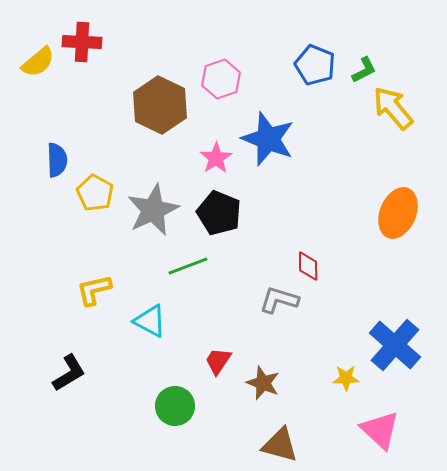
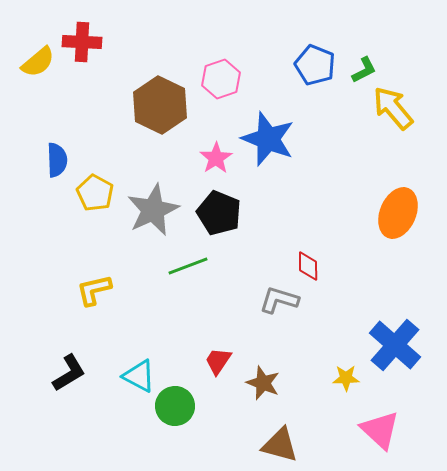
cyan triangle: moved 11 px left, 55 px down
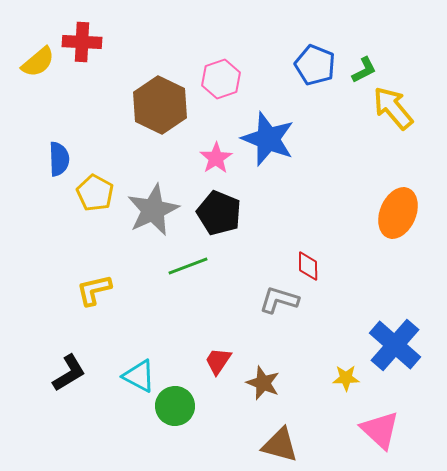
blue semicircle: moved 2 px right, 1 px up
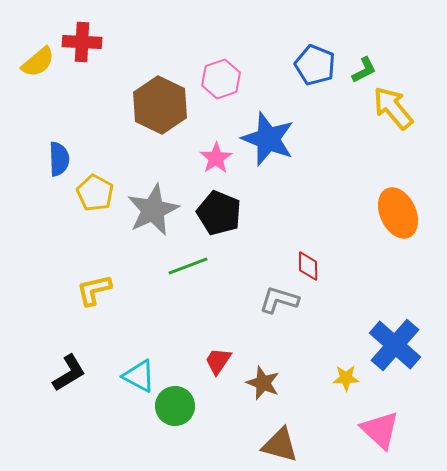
orange ellipse: rotated 48 degrees counterclockwise
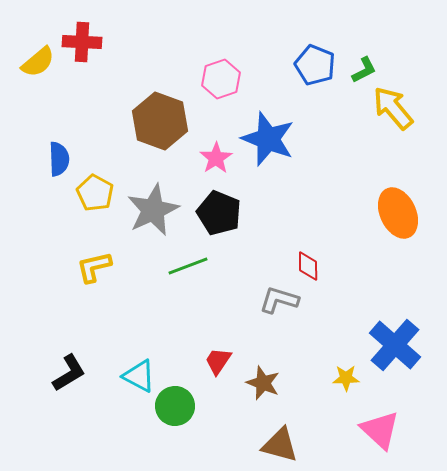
brown hexagon: moved 16 px down; rotated 6 degrees counterclockwise
yellow L-shape: moved 23 px up
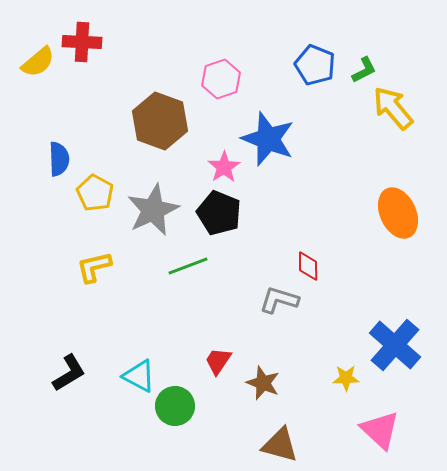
pink star: moved 8 px right, 9 px down
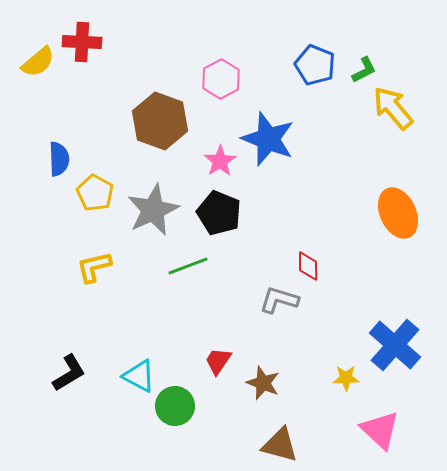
pink hexagon: rotated 9 degrees counterclockwise
pink star: moved 4 px left, 6 px up
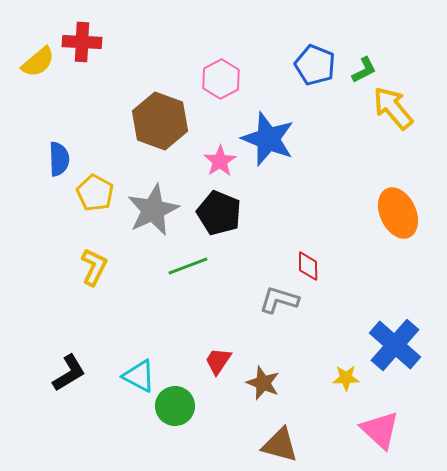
yellow L-shape: rotated 129 degrees clockwise
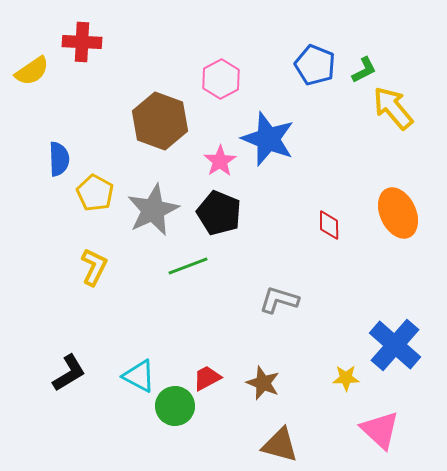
yellow semicircle: moved 6 px left, 9 px down; rotated 6 degrees clockwise
red diamond: moved 21 px right, 41 px up
red trapezoid: moved 11 px left, 17 px down; rotated 28 degrees clockwise
